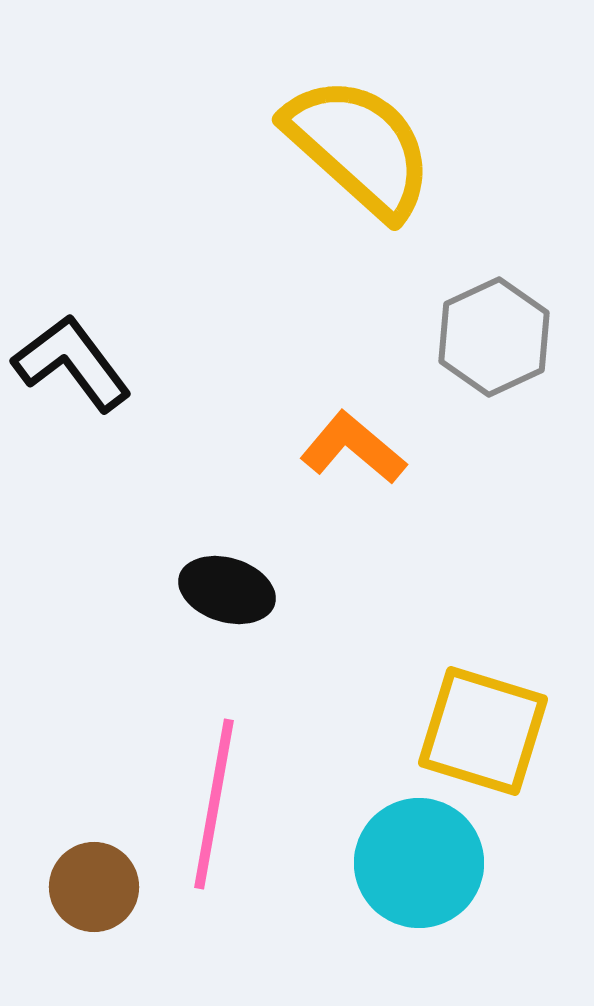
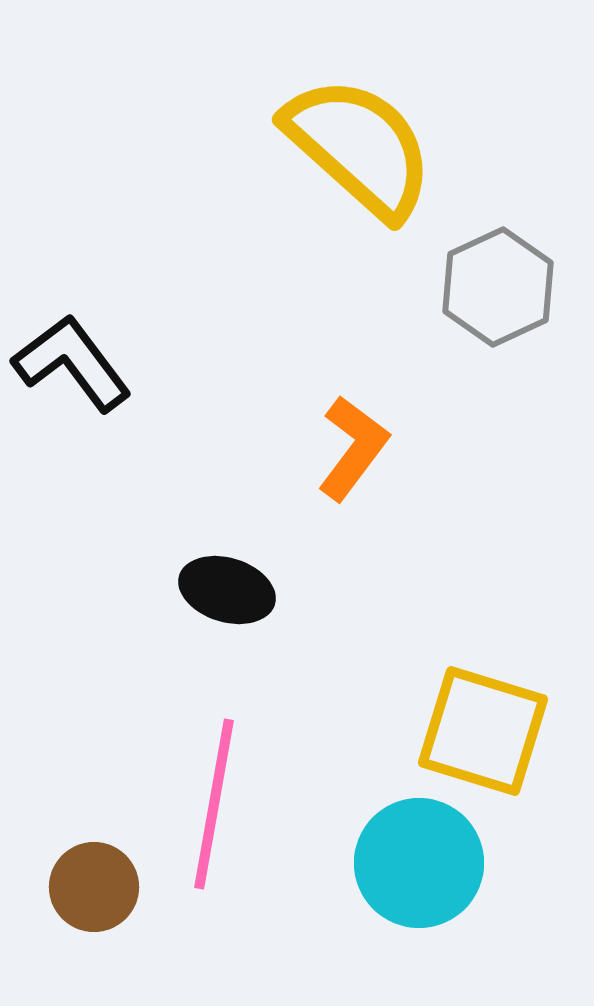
gray hexagon: moved 4 px right, 50 px up
orange L-shape: rotated 87 degrees clockwise
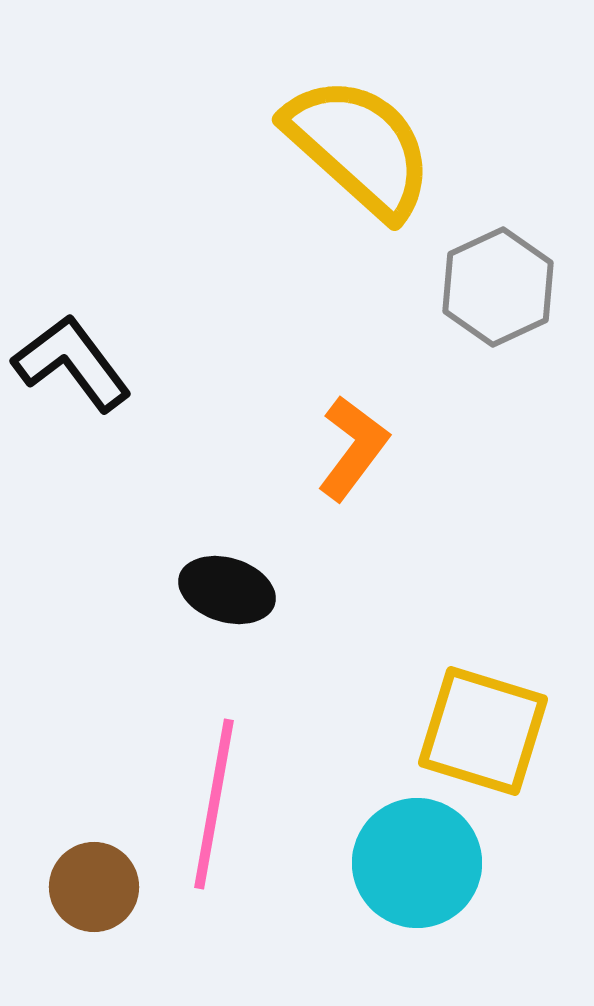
cyan circle: moved 2 px left
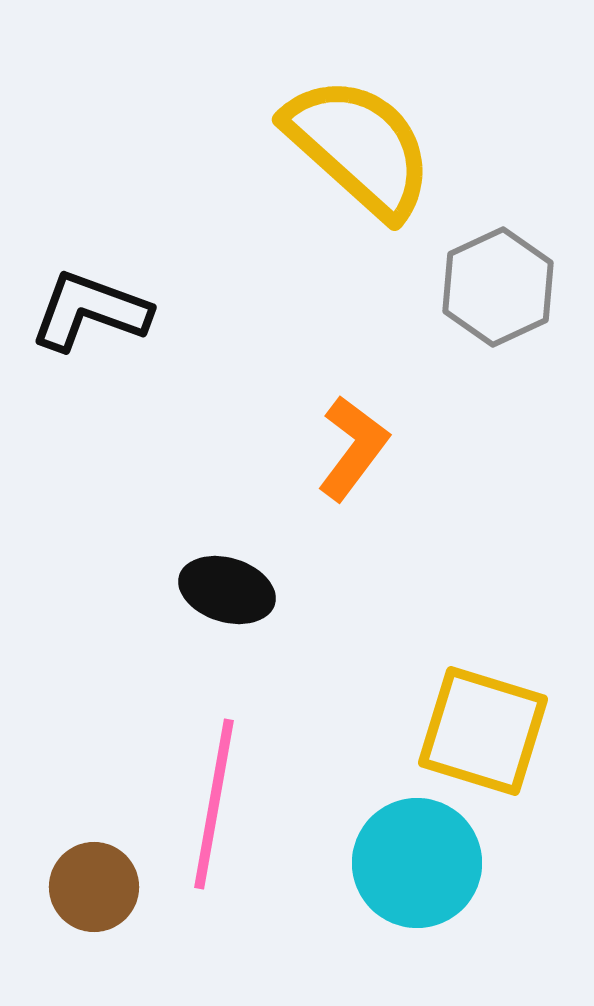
black L-shape: moved 18 px right, 52 px up; rotated 33 degrees counterclockwise
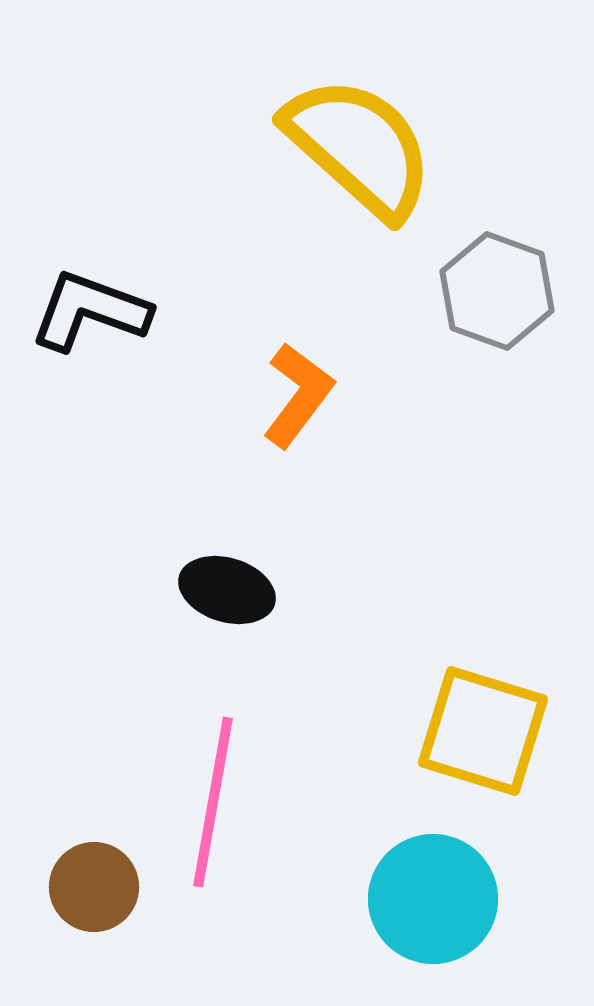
gray hexagon: moved 1 px left, 4 px down; rotated 15 degrees counterclockwise
orange L-shape: moved 55 px left, 53 px up
pink line: moved 1 px left, 2 px up
cyan circle: moved 16 px right, 36 px down
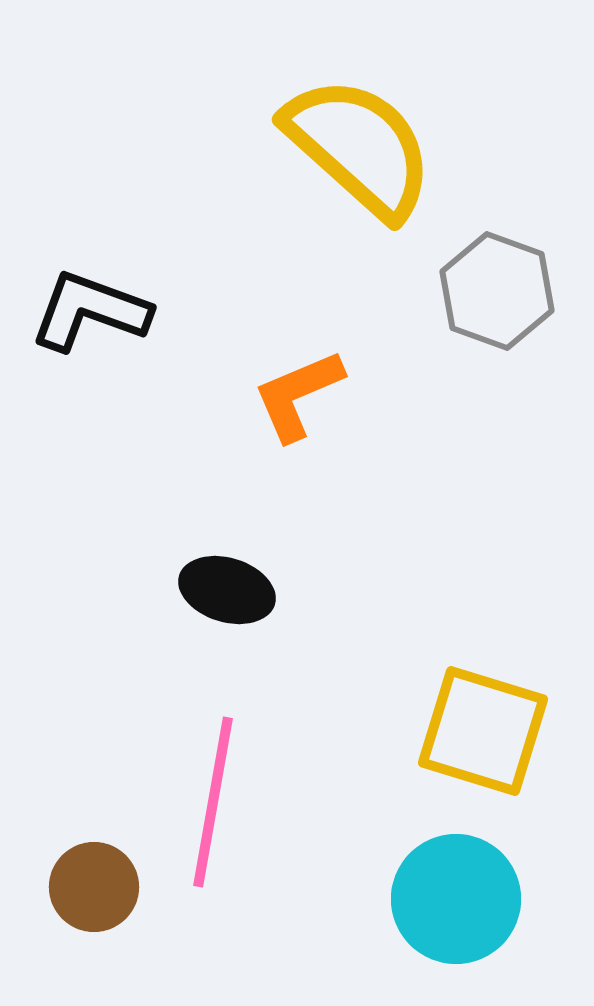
orange L-shape: rotated 150 degrees counterclockwise
cyan circle: moved 23 px right
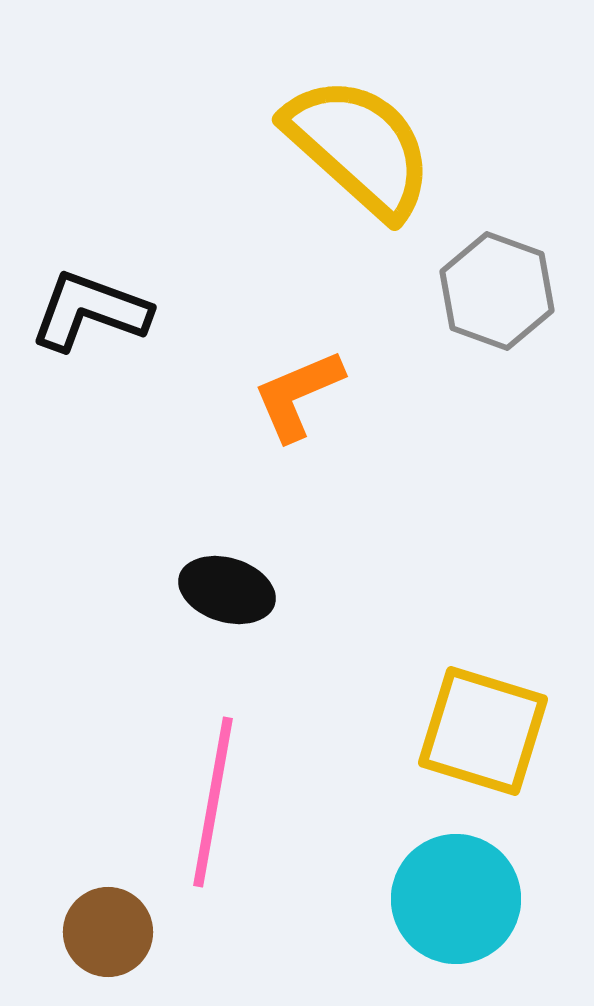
brown circle: moved 14 px right, 45 px down
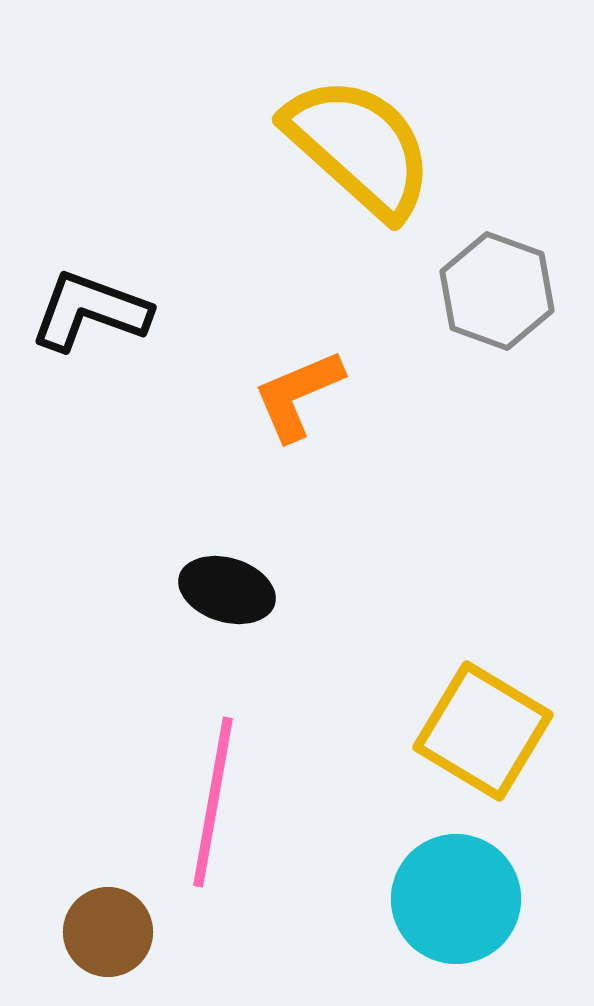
yellow square: rotated 14 degrees clockwise
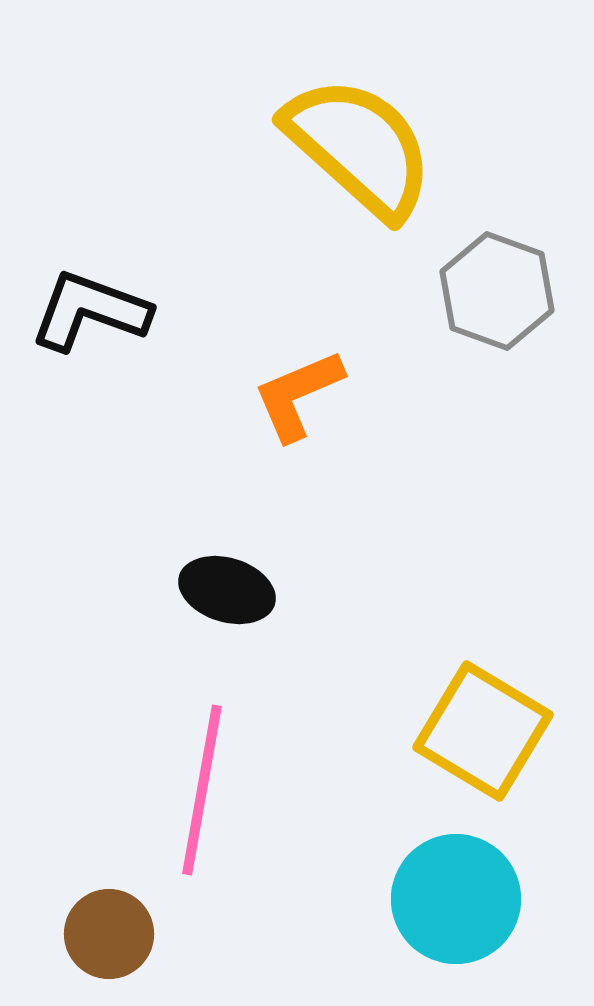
pink line: moved 11 px left, 12 px up
brown circle: moved 1 px right, 2 px down
